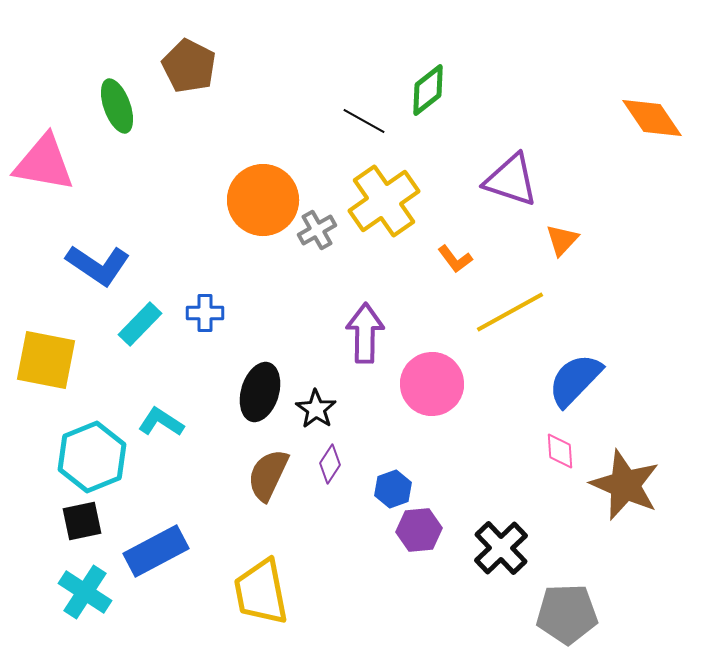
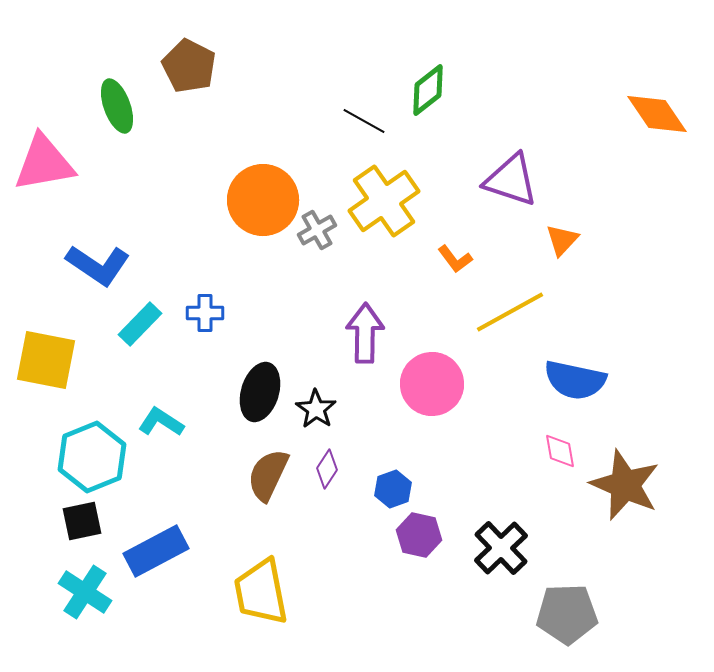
orange diamond: moved 5 px right, 4 px up
pink triangle: rotated 20 degrees counterclockwise
blue semicircle: rotated 122 degrees counterclockwise
pink diamond: rotated 6 degrees counterclockwise
purple diamond: moved 3 px left, 5 px down
purple hexagon: moved 5 px down; rotated 18 degrees clockwise
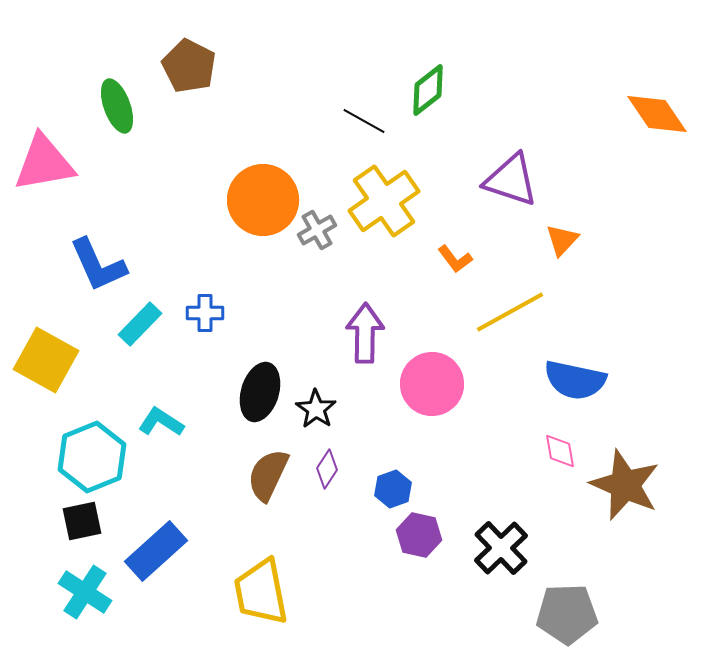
blue L-shape: rotated 32 degrees clockwise
yellow square: rotated 18 degrees clockwise
blue rectangle: rotated 14 degrees counterclockwise
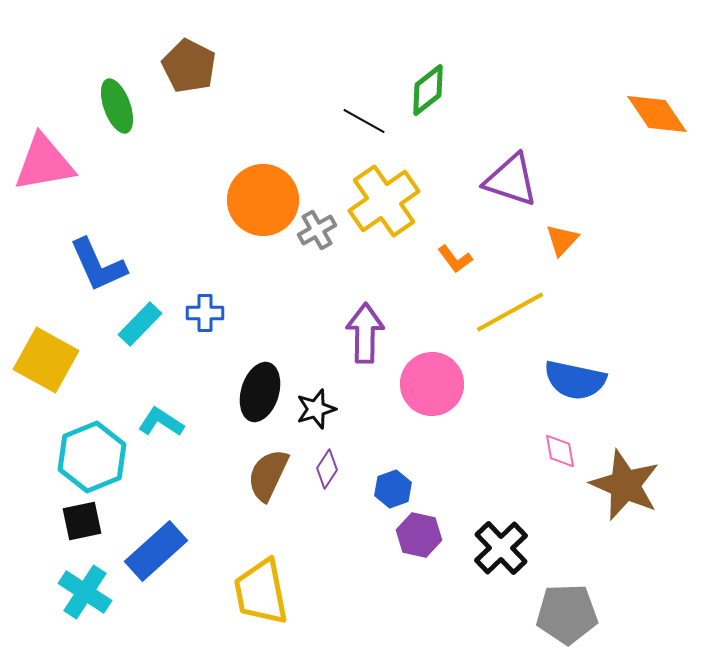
black star: rotated 21 degrees clockwise
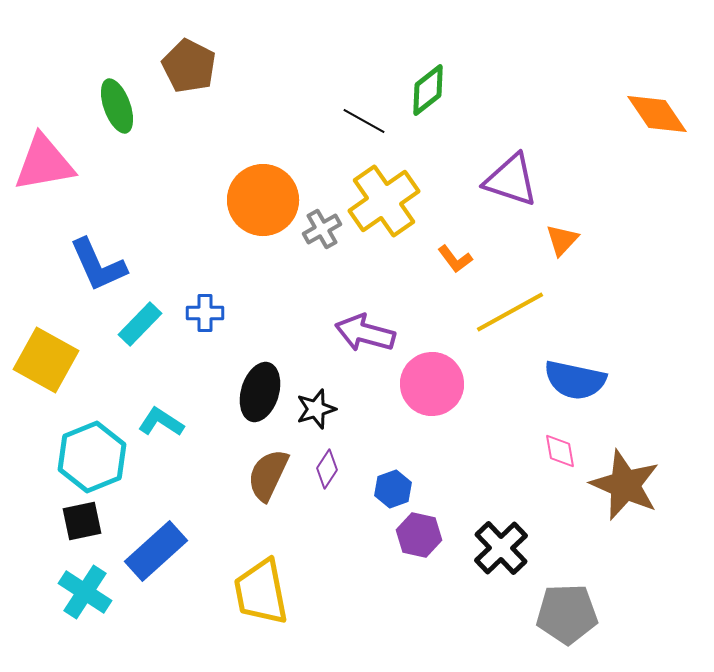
gray cross: moved 5 px right, 1 px up
purple arrow: rotated 76 degrees counterclockwise
